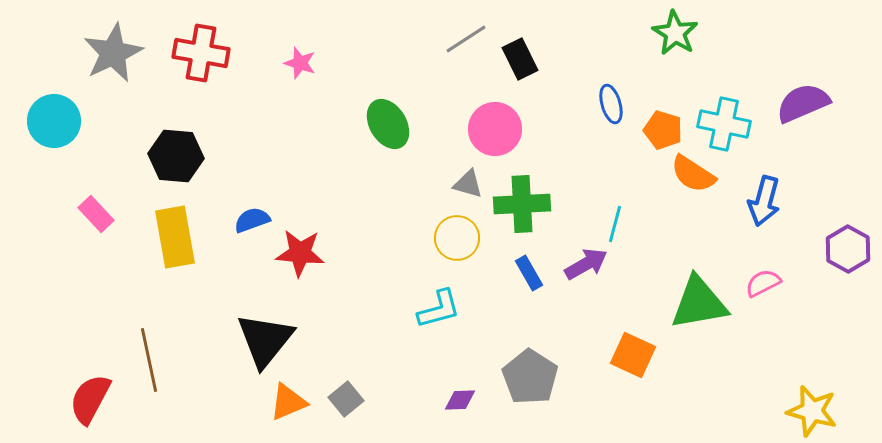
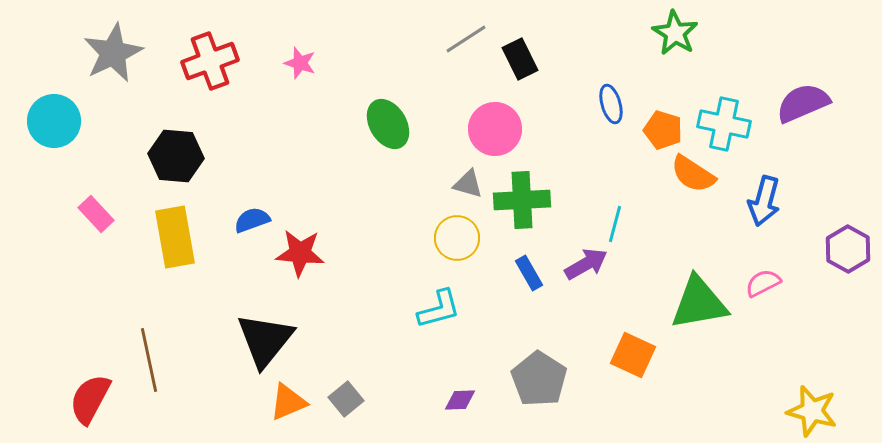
red cross: moved 9 px right, 8 px down; rotated 30 degrees counterclockwise
green cross: moved 4 px up
gray pentagon: moved 9 px right, 2 px down
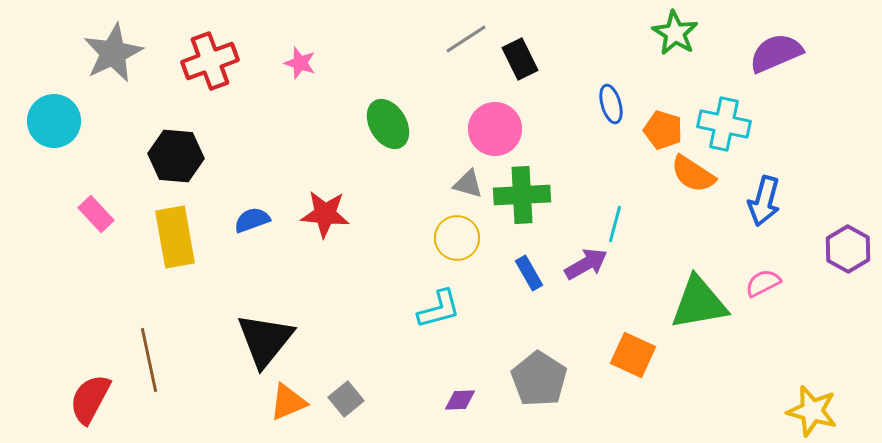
purple semicircle: moved 27 px left, 50 px up
green cross: moved 5 px up
red star: moved 25 px right, 39 px up
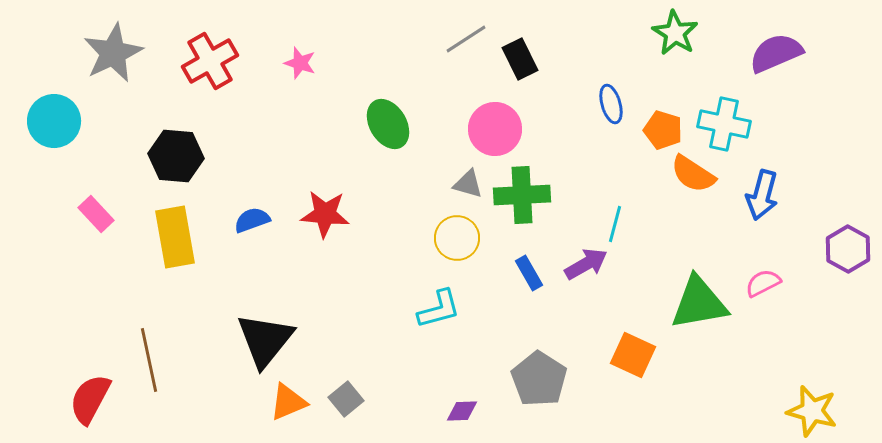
red cross: rotated 10 degrees counterclockwise
blue arrow: moved 2 px left, 6 px up
purple diamond: moved 2 px right, 11 px down
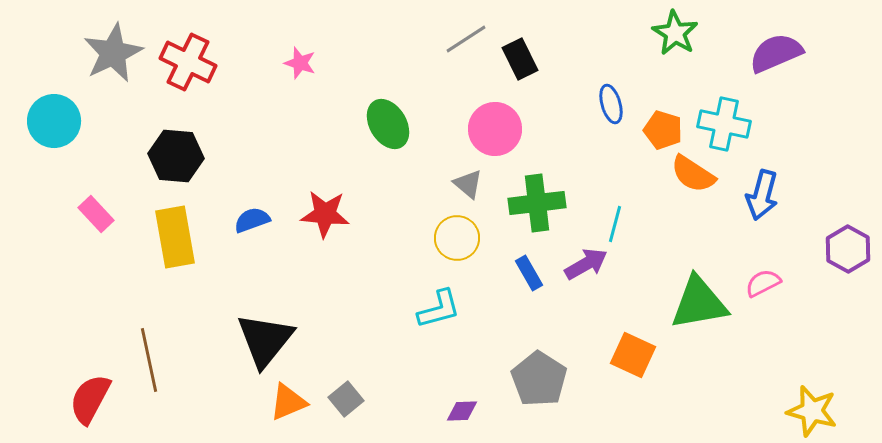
red cross: moved 22 px left, 1 px down; rotated 34 degrees counterclockwise
gray triangle: rotated 24 degrees clockwise
green cross: moved 15 px right, 8 px down; rotated 4 degrees counterclockwise
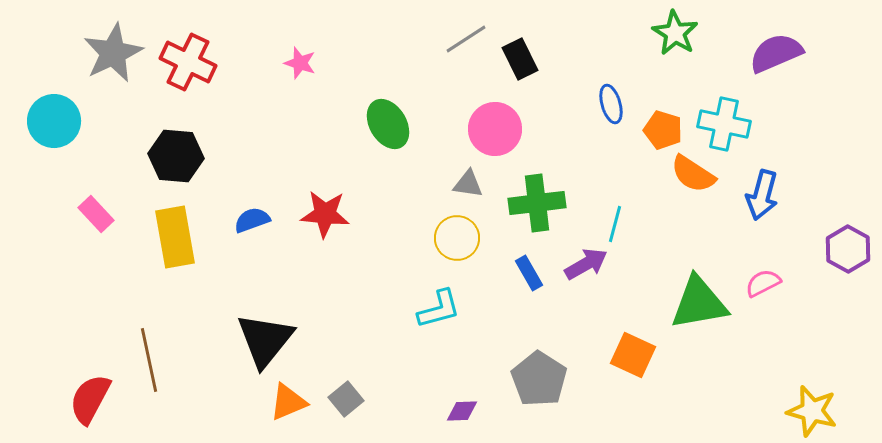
gray triangle: rotated 32 degrees counterclockwise
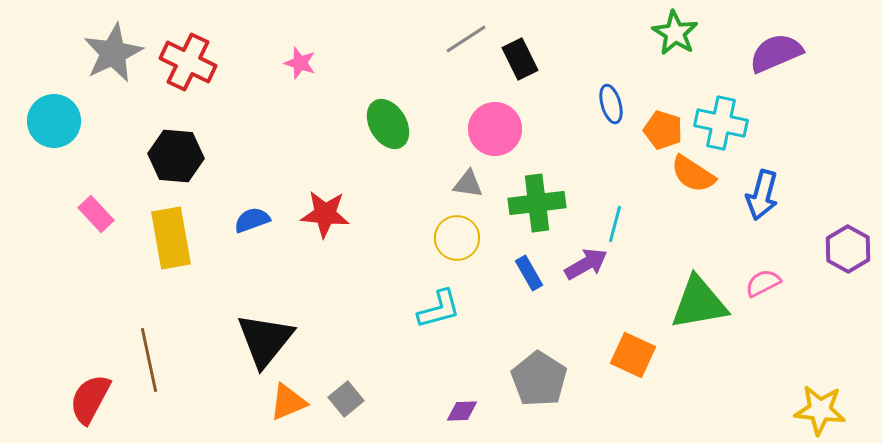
cyan cross: moved 3 px left, 1 px up
yellow rectangle: moved 4 px left, 1 px down
yellow star: moved 8 px right, 1 px up; rotated 9 degrees counterclockwise
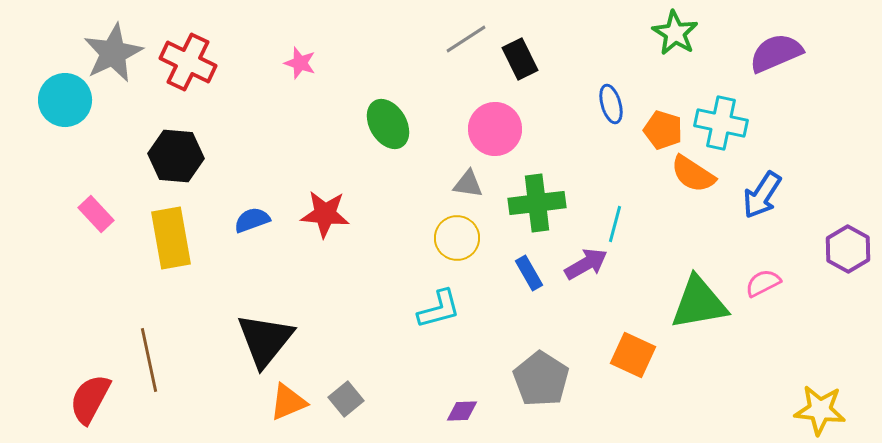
cyan circle: moved 11 px right, 21 px up
blue arrow: rotated 18 degrees clockwise
gray pentagon: moved 2 px right
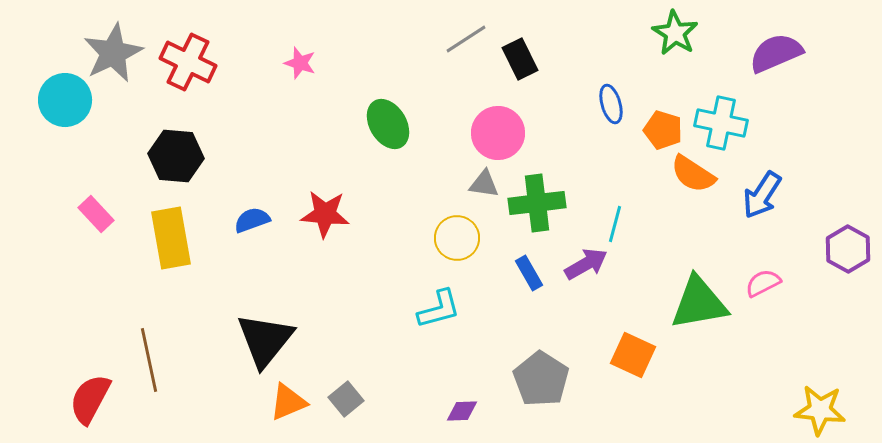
pink circle: moved 3 px right, 4 px down
gray triangle: moved 16 px right
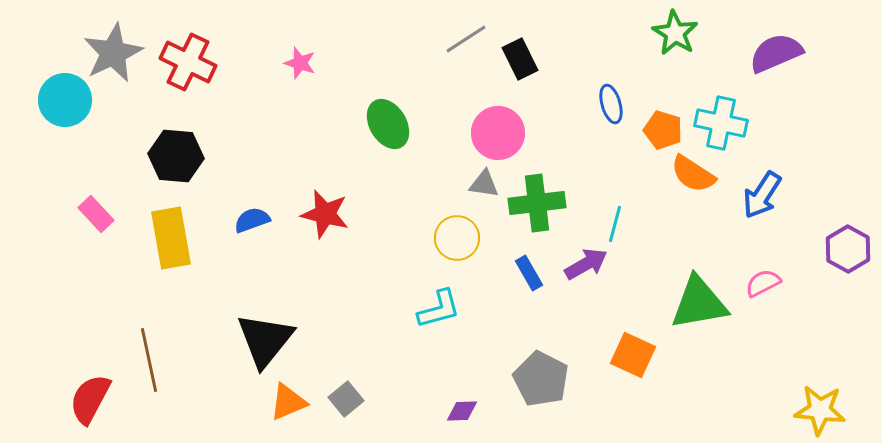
red star: rotated 9 degrees clockwise
gray pentagon: rotated 6 degrees counterclockwise
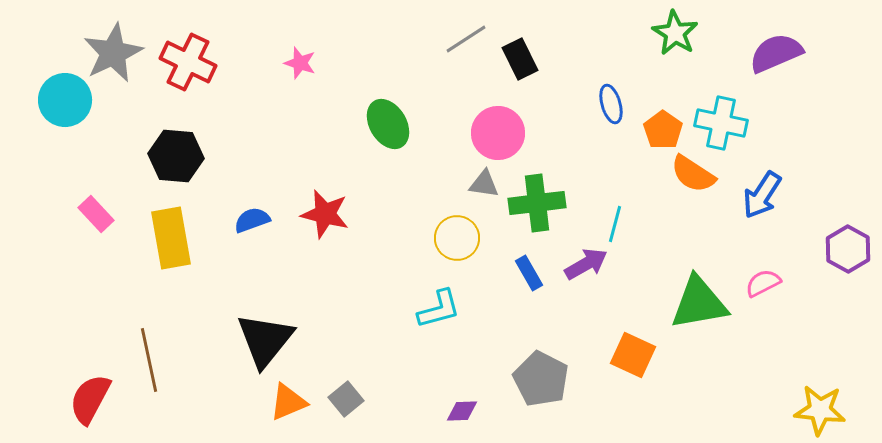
orange pentagon: rotated 18 degrees clockwise
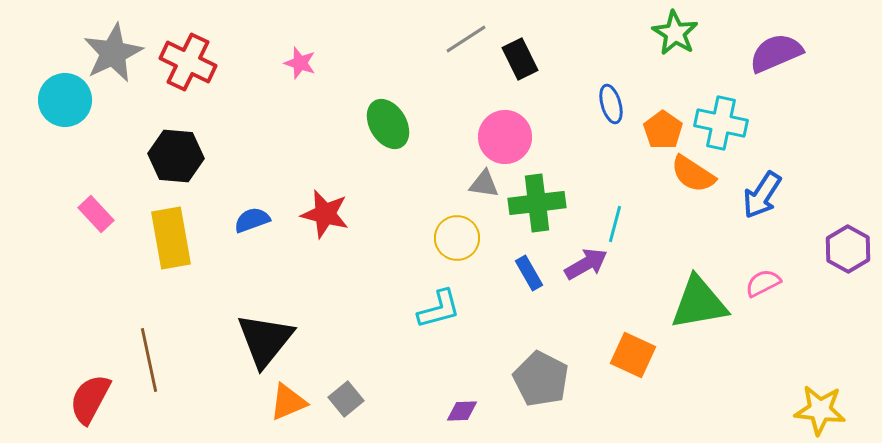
pink circle: moved 7 px right, 4 px down
